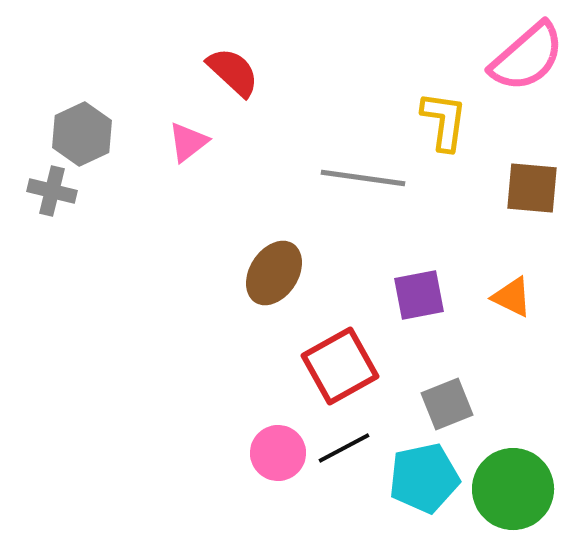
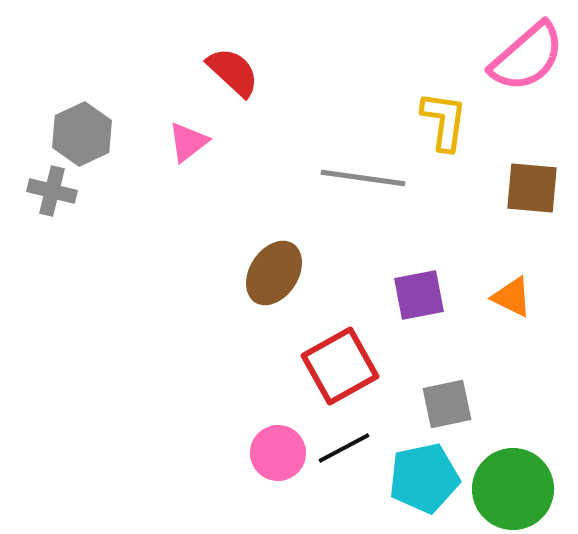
gray square: rotated 10 degrees clockwise
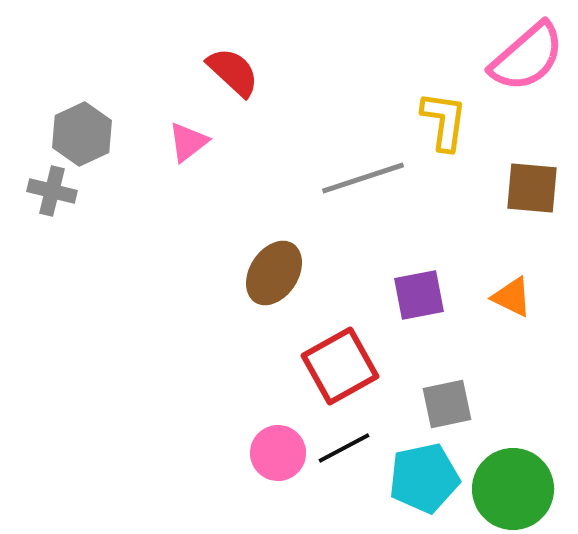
gray line: rotated 26 degrees counterclockwise
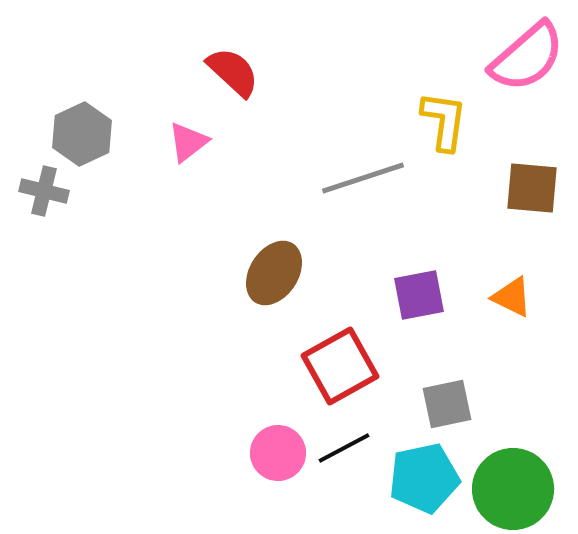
gray cross: moved 8 px left
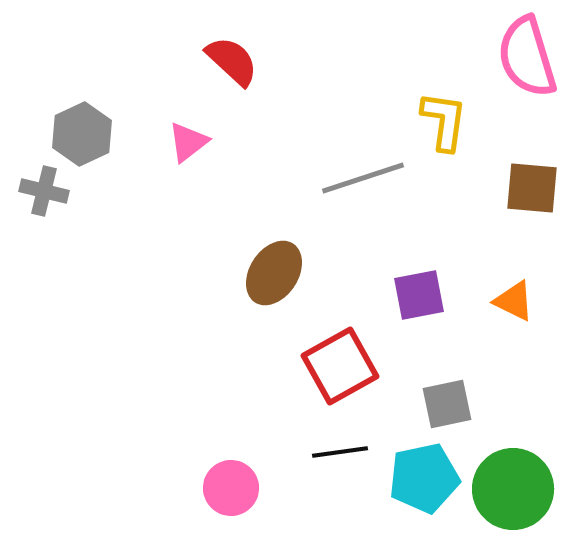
pink semicircle: rotated 114 degrees clockwise
red semicircle: moved 1 px left, 11 px up
orange triangle: moved 2 px right, 4 px down
black line: moved 4 px left, 4 px down; rotated 20 degrees clockwise
pink circle: moved 47 px left, 35 px down
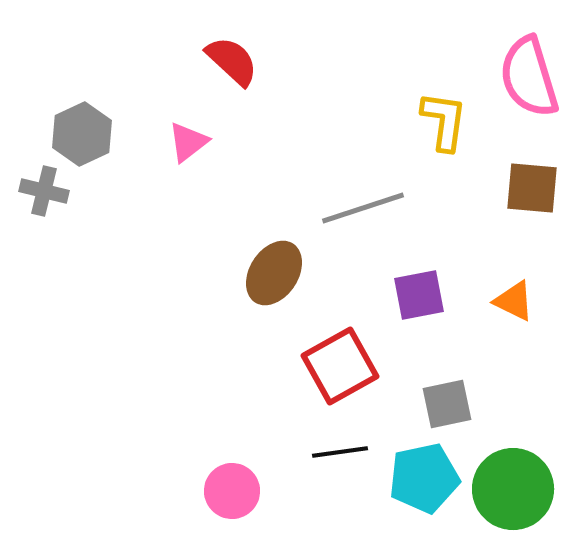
pink semicircle: moved 2 px right, 20 px down
gray line: moved 30 px down
pink circle: moved 1 px right, 3 px down
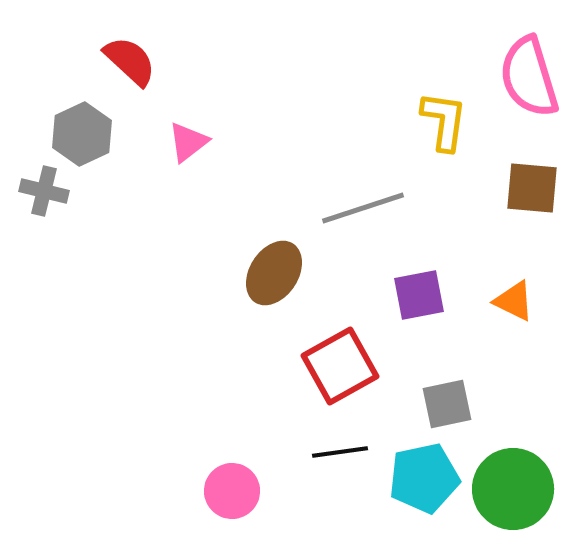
red semicircle: moved 102 px left
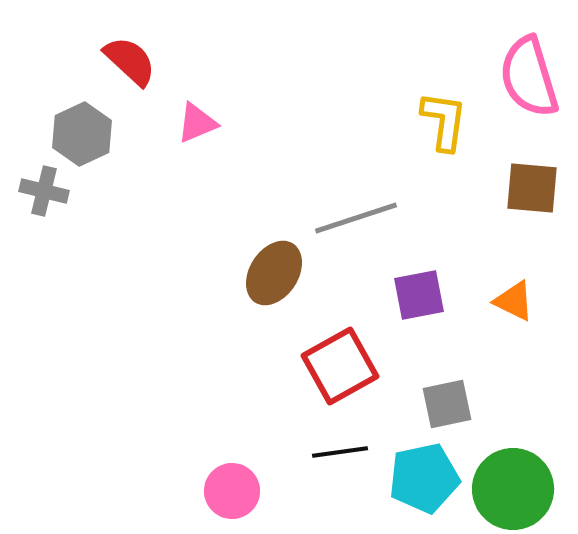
pink triangle: moved 9 px right, 19 px up; rotated 15 degrees clockwise
gray line: moved 7 px left, 10 px down
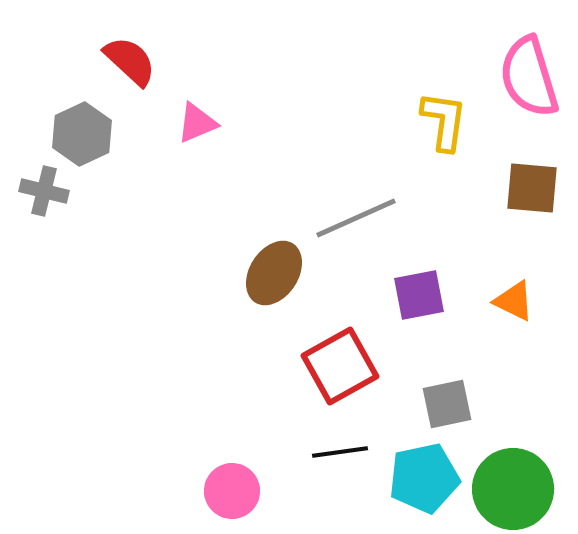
gray line: rotated 6 degrees counterclockwise
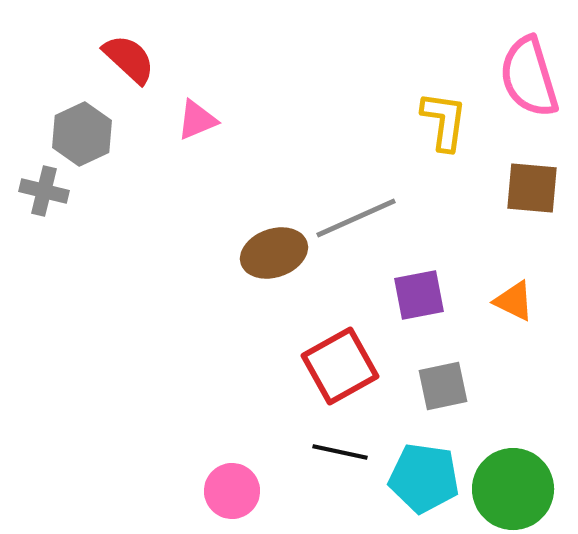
red semicircle: moved 1 px left, 2 px up
pink triangle: moved 3 px up
brown ellipse: moved 20 px up; rotated 38 degrees clockwise
gray square: moved 4 px left, 18 px up
black line: rotated 20 degrees clockwise
cyan pentagon: rotated 20 degrees clockwise
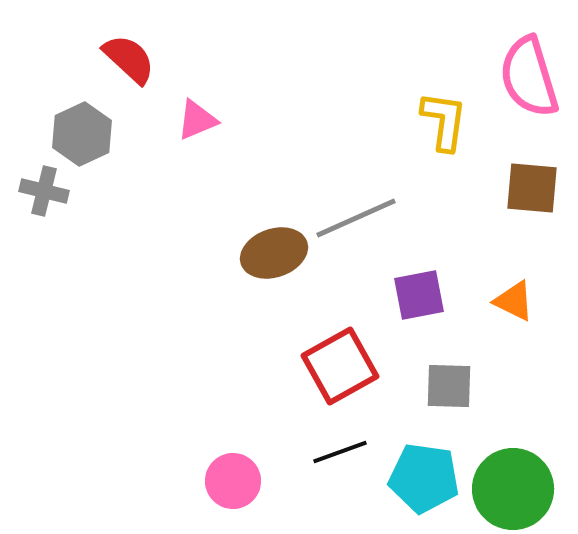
gray square: moved 6 px right; rotated 14 degrees clockwise
black line: rotated 32 degrees counterclockwise
pink circle: moved 1 px right, 10 px up
